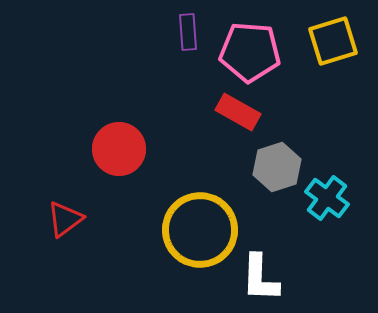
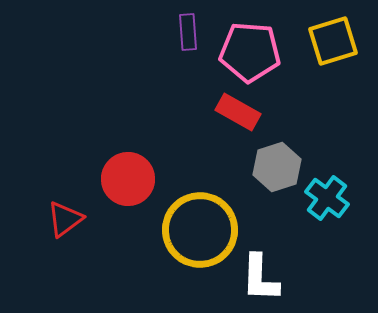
red circle: moved 9 px right, 30 px down
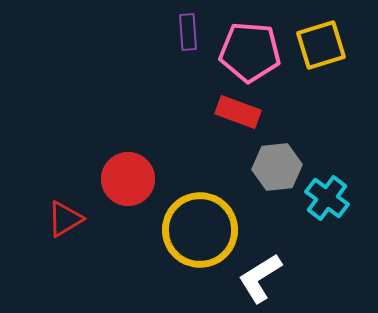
yellow square: moved 12 px left, 4 px down
red rectangle: rotated 9 degrees counterclockwise
gray hexagon: rotated 12 degrees clockwise
red triangle: rotated 6 degrees clockwise
white L-shape: rotated 56 degrees clockwise
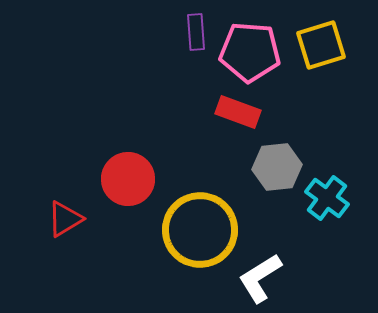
purple rectangle: moved 8 px right
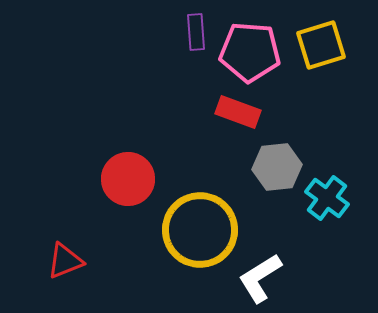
red triangle: moved 42 px down; rotated 9 degrees clockwise
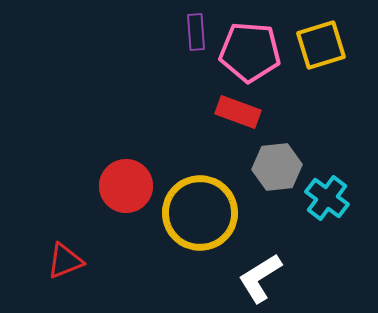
red circle: moved 2 px left, 7 px down
yellow circle: moved 17 px up
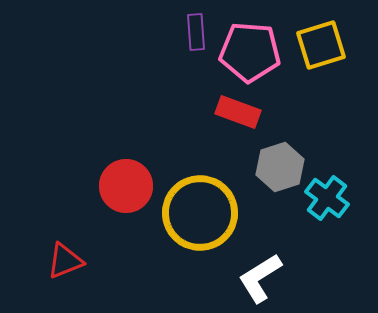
gray hexagon: moved 3 px right; rotated 12 degrees counterclockwise
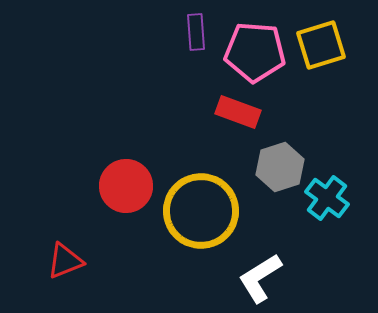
pink pentagon: moved 5 px right
yellow circle: moved 1 px right, 2 px up
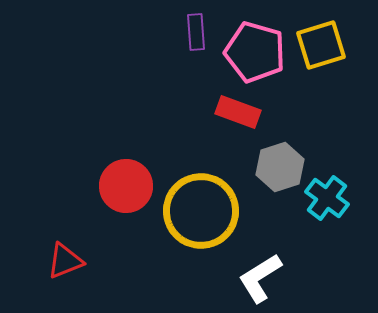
pink pentagon: rotated 12 degrees clockwise
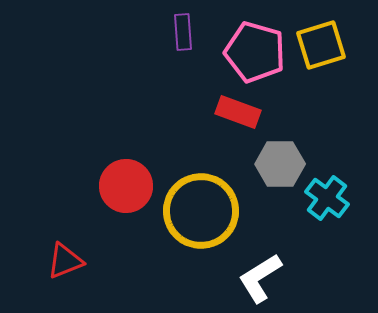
purple rectangle: moved 13 px left
gray hexagon: moved 3 px up; rotated 18 degrees clockwise
